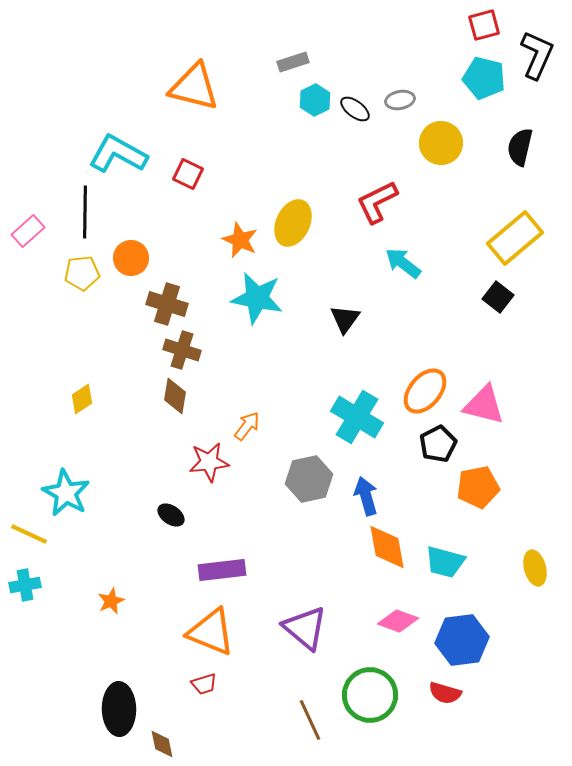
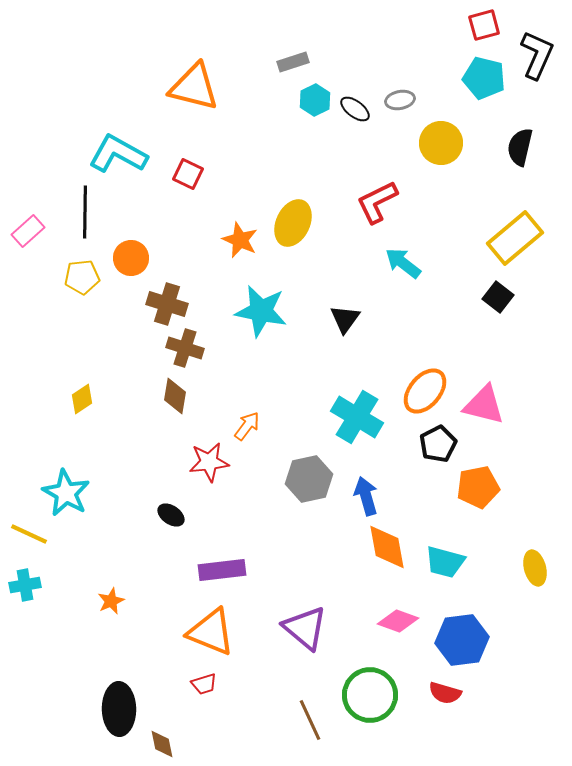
yellow pentagon at (82, 273): moved 4 px down
cyan star at (257, 298): moved 4 px right, 13 px down
brown cross at (182, 350): moved 3 px right, 2 px up
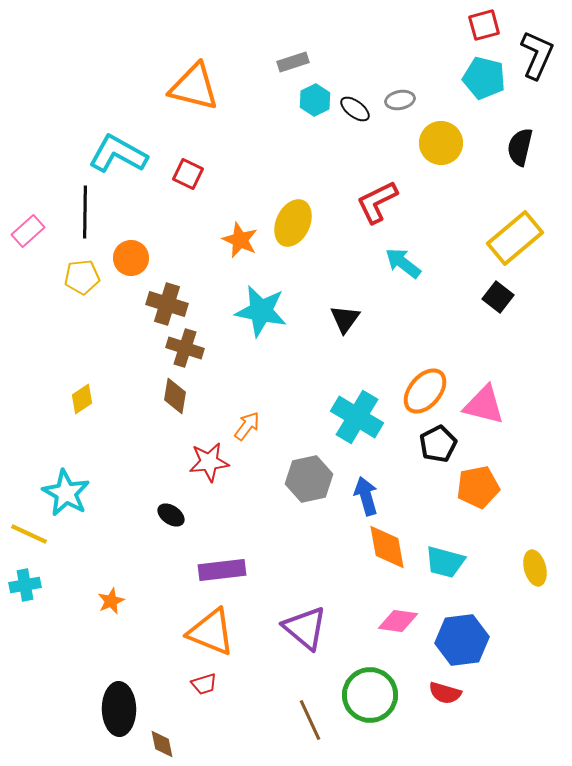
pink diamond at (398, 621): rotated 12 degrees counterclockwise
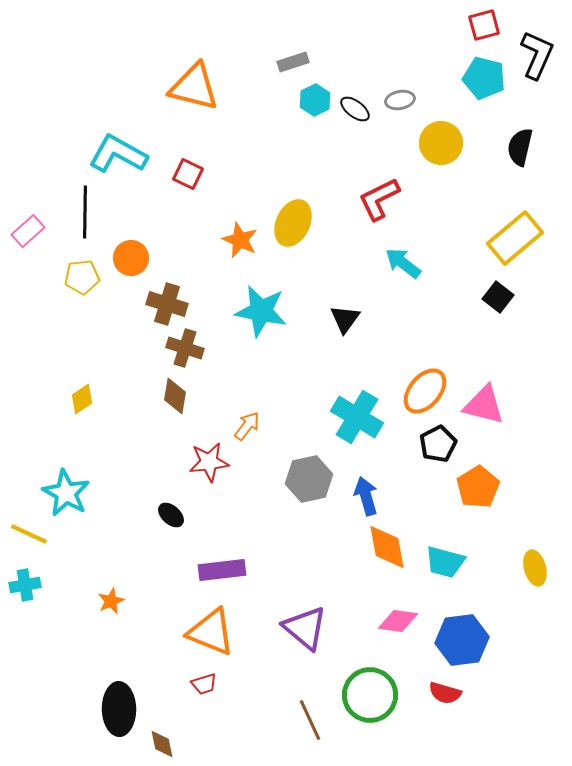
red L-shape at (377, 202): moved 2 px right, 3 px up
orange pentagon at (478, 487): rotated 21 degrees counterclockwise
black ellipse at (171, 515): rotated 8 degrees clockwise
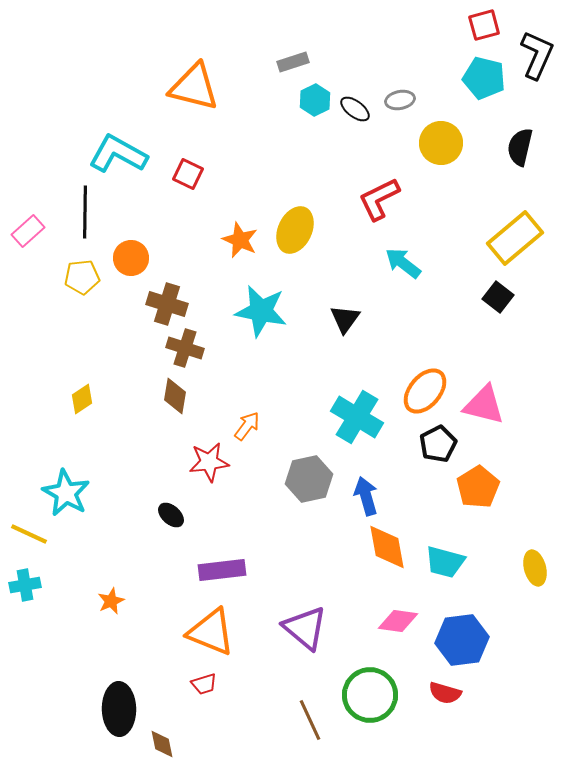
yellow ellipse at (293, 223): moved 2 px right, 7 px down
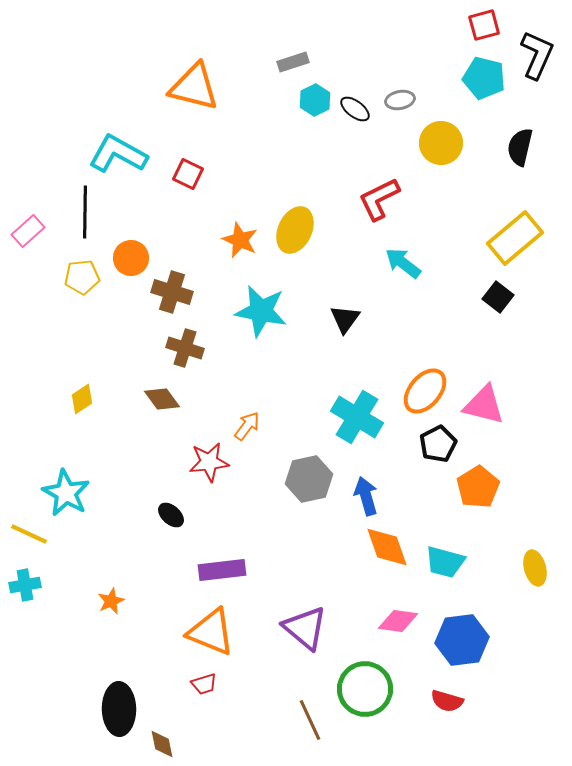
brown cross at (167, 304): moved 5 px right, 12 px up
brown diamond at (175, 396): moved 13 px left, 3 px down; rotated 45 degrees counterclockwise
orange diamond at (387, 547): rotated 9 degrees counterclockwise
red semicircle at (445, 693): moved 2 px right, 8 px down
green circle at (370, 695): moved 5 px left, 6 px up
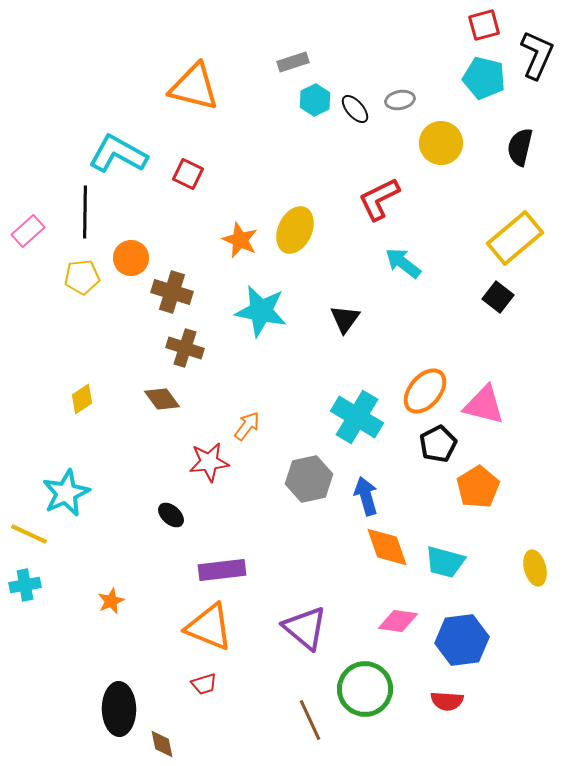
black ellipse at (355, 109): rotated 12 degrees clockwise
cyan star at (66, 493): rotated 18 degrees clockwise
orange triangle at (211, 632): moved 2 px left, 5 px up
red semicircle at (447, 701): rotated 12 degrees counterclockwise
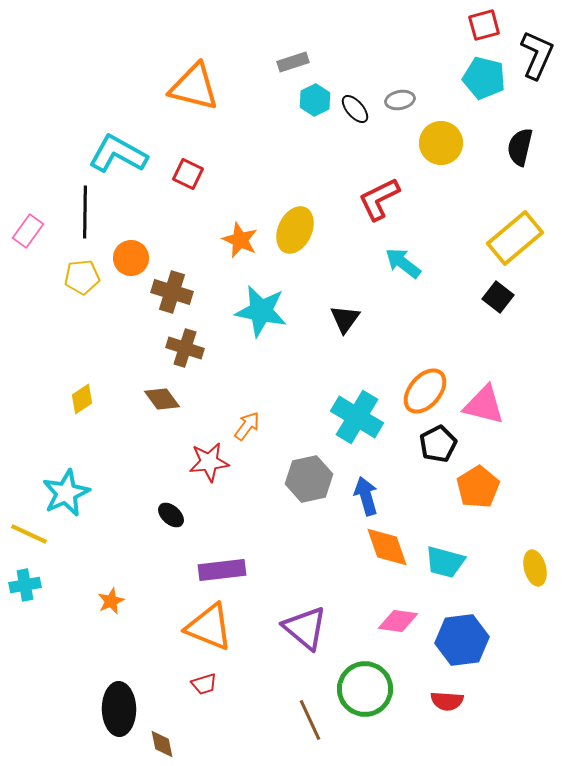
pink rectangle at (28, 231): rotated 12 degrees counterclockwise
